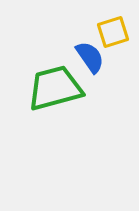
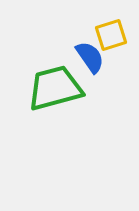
yellow square: moved 2 px left, 3 px down
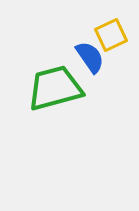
yellow square: rotated 8 degrees counterclockwise
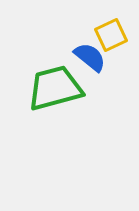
blue semicircle: rotated 16 degrees counterclockwise
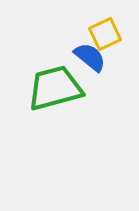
yellow square: moved 6 px left, 1 px up
